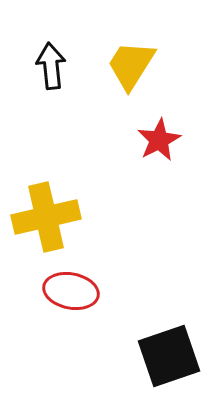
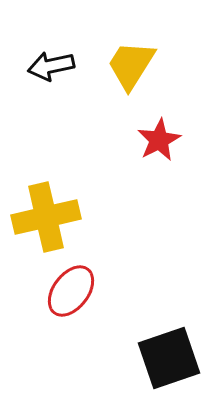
black arrow: rotated 96 degrees counterclockwise
red ellipse: rotated 64 degrees counterclockwise
black square: moved 2 px down
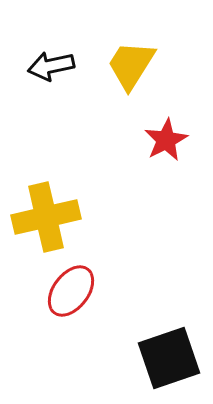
red star: moved 7 px right
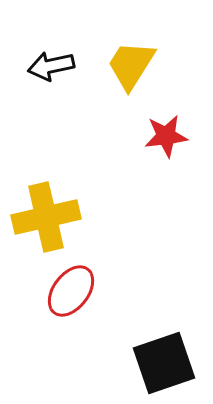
red star: moved 4 px up; rotated 21 degrees clockwise
black square: moved 5 px left, 5 px down
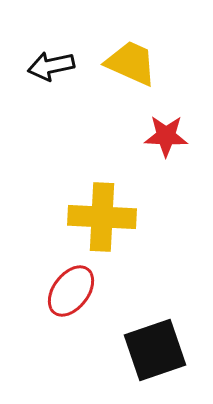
yellow trapezoid: moved 2 px up; rotated 82 degrees clockwise
red star: rotated 9 degrees clockwise
yellow cross: moved 56 px right; rotated 16 degrees clockwise
black square: moved 9 px left, 13 px up
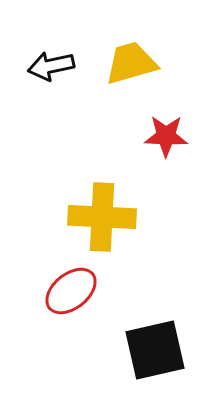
yellow trapezoid: rotated 40 degrees counterclockwise
red ellipse: rotated 14 degrees clockwise
black square: rotated 6 degrees clockwise
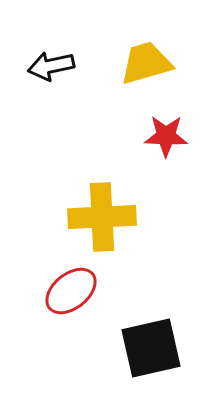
yellow trapezoid: moved 15 px right
yellow cross: rotated 6 degrees counterclockwise
black square: moved 4 px left, 2 px up
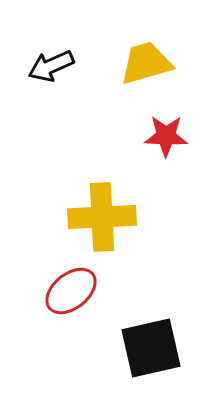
black arrow: rotated 12 degrees counterclockwise
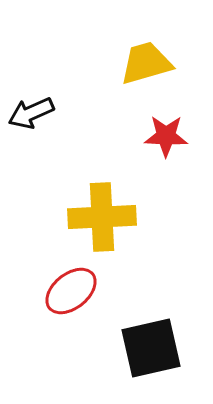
black arrow: moved 20 px left, 47 px down
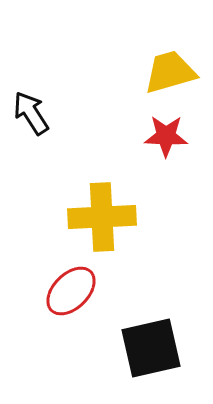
yellow trapezoid: moved 24 px right, 9 px down
black arrow: rotated 81 degrees clockwise
red ellipse: rotated 6 degrees counterclockwise
